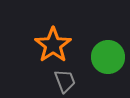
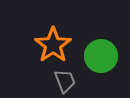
green circle: moved 7 px left, 1 px up
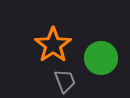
green circle: moved 2 px down
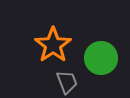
gray trapezoid: moved 2 px right, 1 px down
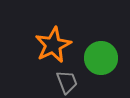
orange star: rotated 9 degrees clockwise
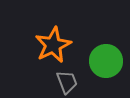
green circle: moved 5 px right, 3 px down
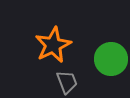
green circle: moved 5 px right, 2 px up
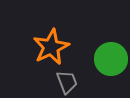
orange star: moved 2 px left, 2 px down
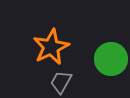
gray trapezoid: moved 6 px left; rotated 130 degrees counterclockwise
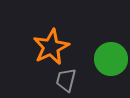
gray trapezoid: moved 5 px right, 2 px up; rotated 15 degrees counterclockwise
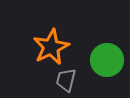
green circle: moved 4 px left, 1 px down
